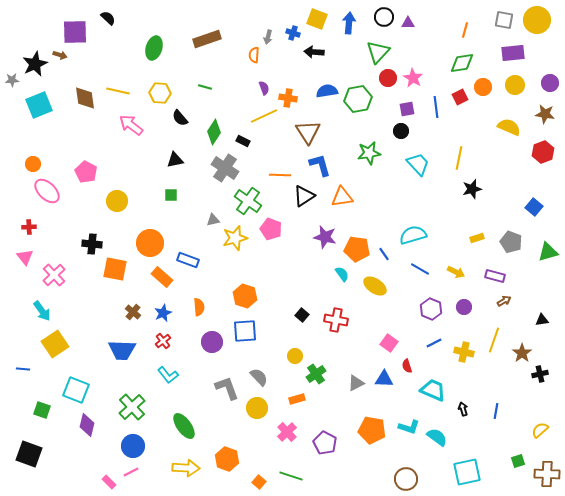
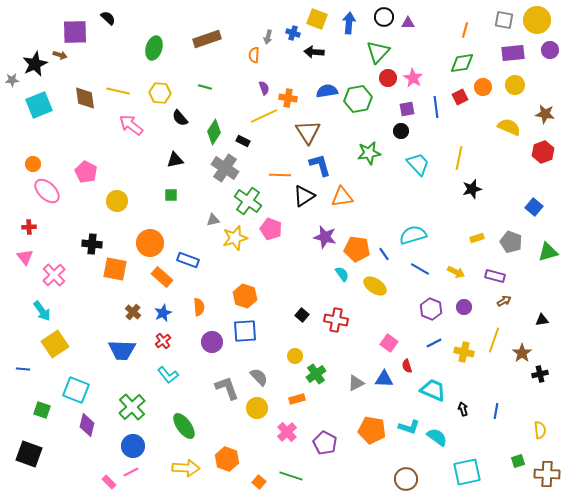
purple circle at (550, 83): moved 33 px up
yellow semicircle at (540, 430): rotated 126 degrees clockwise
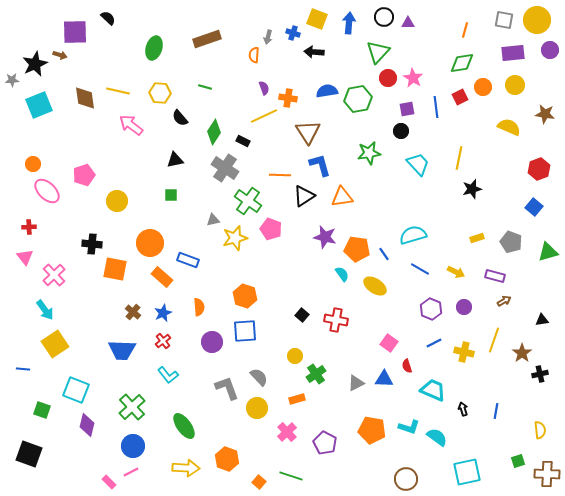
red hexagon at (543, 152): moved 4 px left, 17 px down
pink pentagon at (86, 172): moved 2 px left, 3 px down; rotated 25 degrees clockwise
cyan arrow at (42, 311): moved 3 px right, 1 px up
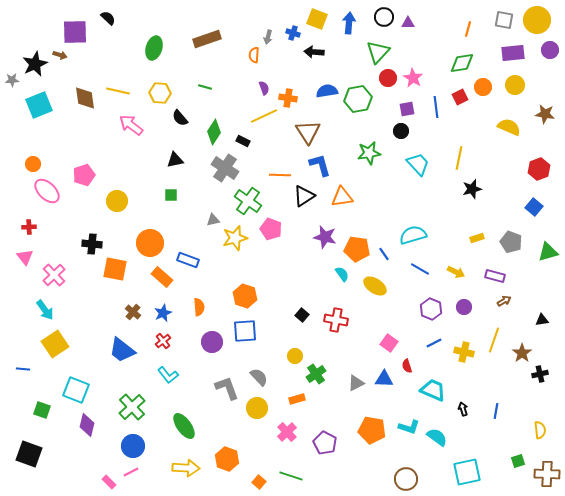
orange line at (465, 30): moved 3 px right, 1 px up
blue trapezoid at (122, 350): rotated 36 degrees clockwise
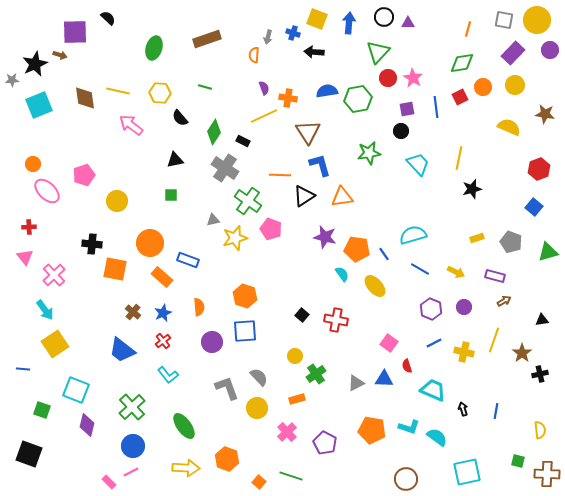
purple rectangle at (513, 53): rotated 40 degrees counterclockwise
yellow ellipse at (375, 286): rotated 15 degrees clockwise
green square at (518, 461): rotated 32 degrees clockwise
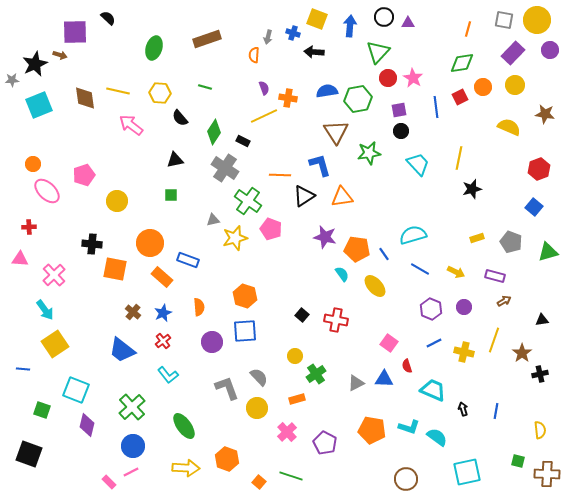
blue arrow at (349, 23): moved 1 px right, 3 px down
purple square at (407, 109): moved 8 px left, 1 px down
brown triangle at (308, 132): moved 28 px right
pink triangle at (25, 257): moved 5 px left, 2 px down; rotated 48 degrees counterclockwise
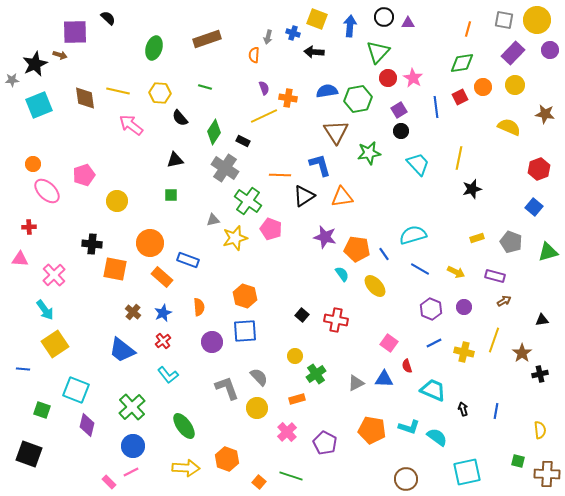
purple square at (399, 110): rotated 21 degrees counterclockwise
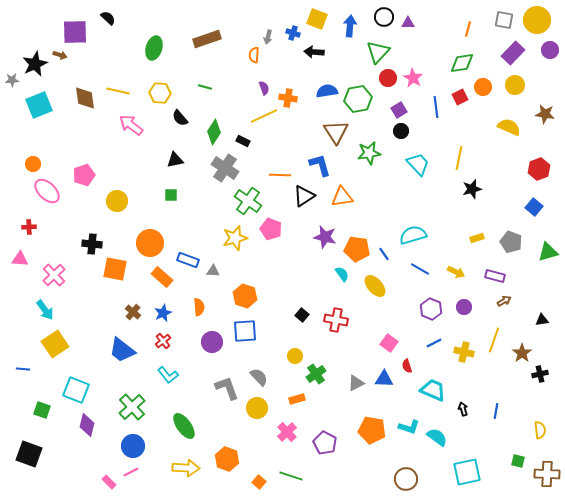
gray triangle at (213, 220): moved 51 px down; rotated 16 degrees clockwise
